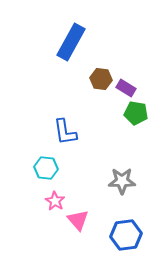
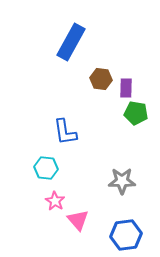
purple rectangle: rotated 60 degrees clockwise
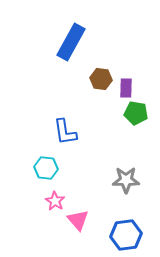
gray star: moved 4 px right, 1 px up
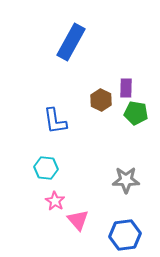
brown hexagon: moved 21 px down; rotated 20 degrees clockwise
blue L-shape: moved 10 px left, 11 px up
blue hexagon: moved 1 px left
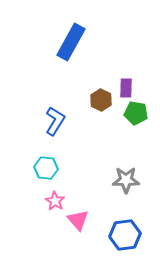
blue L-shape: rotated 140 degrees counterclockwise
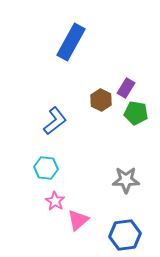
purple rectangle: rotated 30 degrees clockwise
blue L-shape: rotated 20 degrees clockwise
pink triangle: rotated 30 degrees clockwise
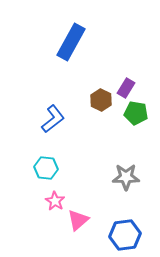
blue L-shape: moved 2 px left, 2 px up
gray star: moved 3 px up
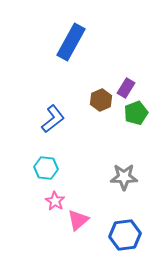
brown hexagon: rotated 10 degrees clockwise
green pentagon: rotated 30 degrees counterclockwise
gray star: moved 2 px left
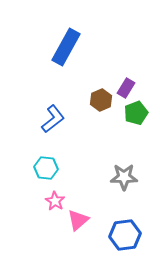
blue rectangle: moved 5 px left, 5 px down
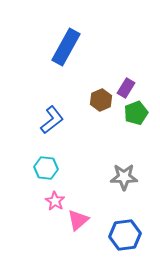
blue L-shape: moved 1 px left, 1 px down
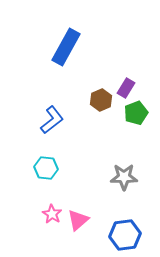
pink star: moved 3 px left, 13 px down
